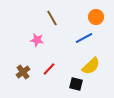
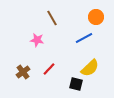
yellow semicircle: moved 1 px left, 2 px down
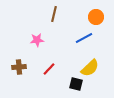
brown line: moved 2 px right, 4 px up; rotated 42 degrees clockwise
pink star: rotated 16 degrees counterclockwise
brown cross: moved 4 px left, 5 px up; rotated 32 degrees clockwise
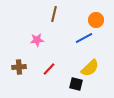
orange circle: moved 3 px down
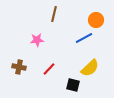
brown cross: rotated 16 degrees clockwise
black square: moved 3 px left, 1 px down
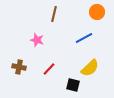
orange circle: moved 1 px right, 8 px up
pink star: rotated 24 degrees clockwise
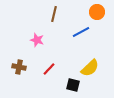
blue line: moved 3 px left, 6 px up
